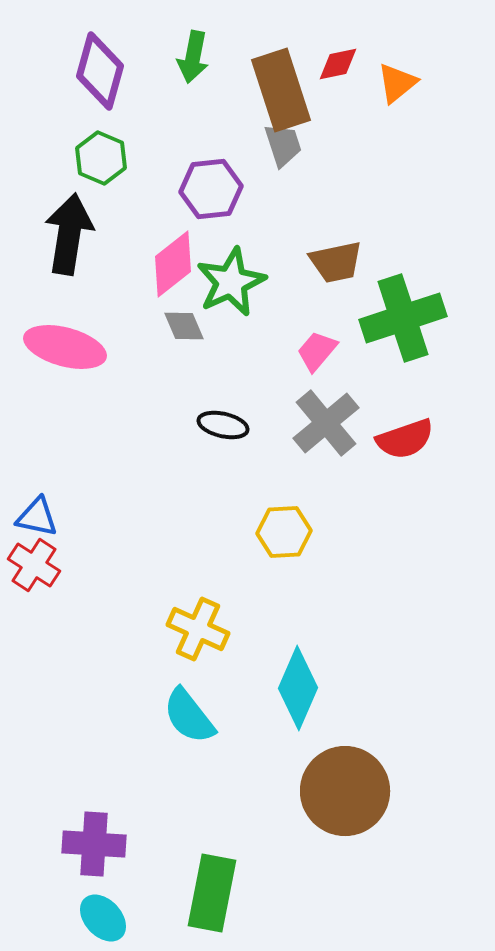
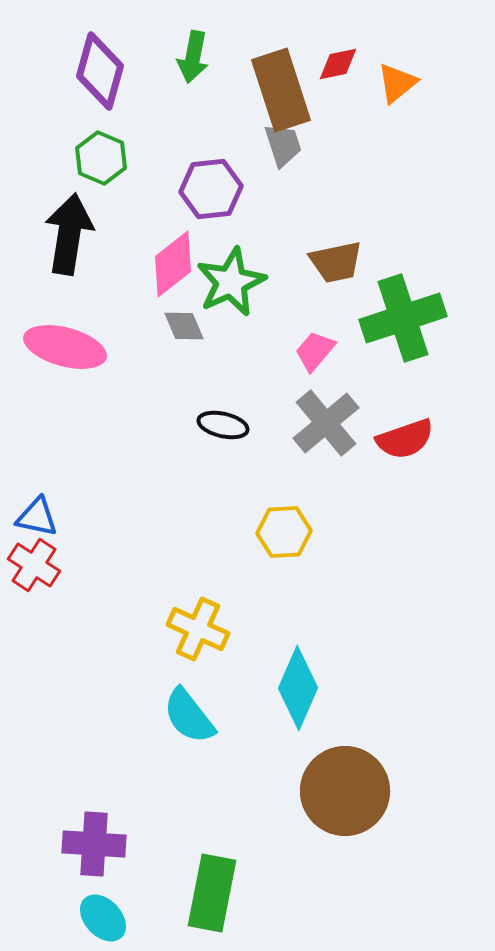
pink trapezoid: moved 2 px left
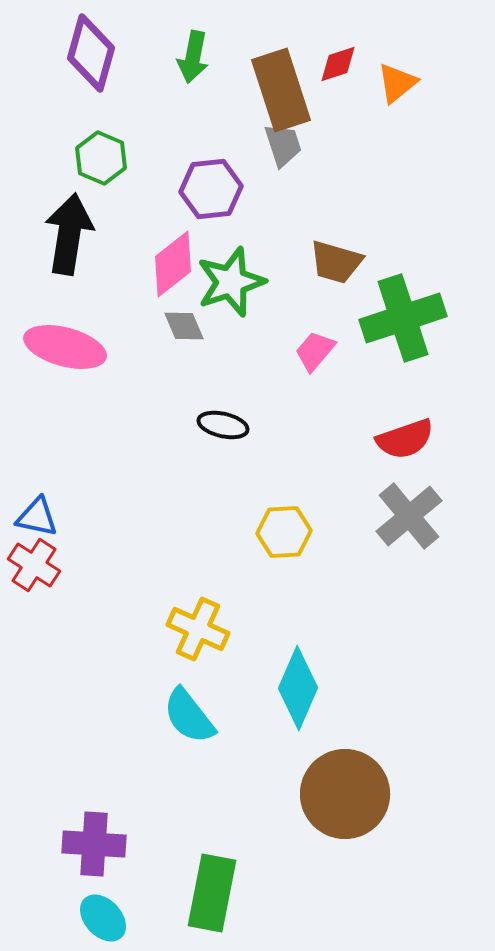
red diamond: rotated 6 degrees counterclockwise
purple diamond: moved 9 px left, 18 px up
brown trapezoid: rotated 28 degrees clockwise
green star: rotated 6 degrees clockwise
gray cross: moved 83 px right, 93 px down
brown circle: moved 3 px down
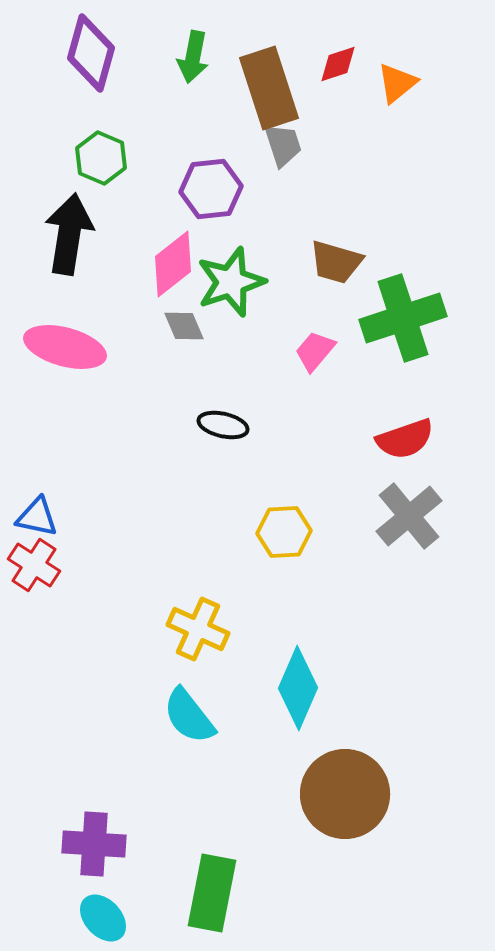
brown rectangle: moved 12 px left, 2 px up
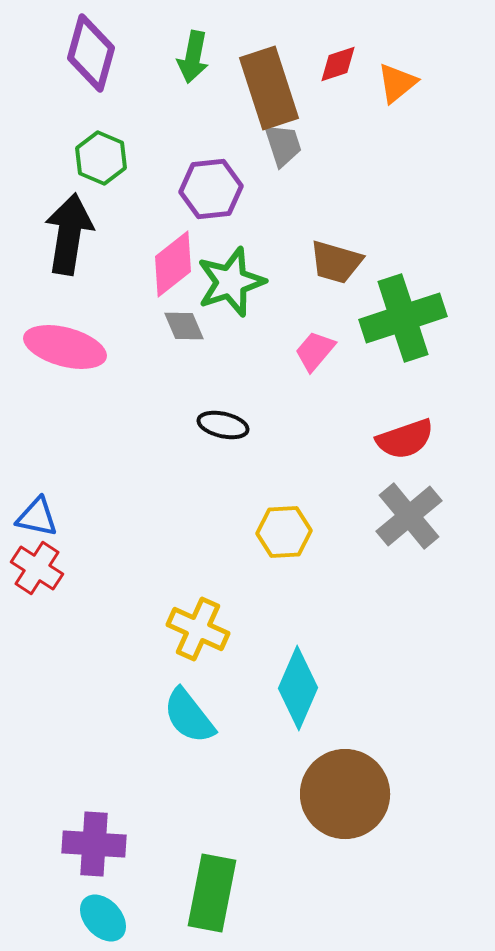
red cross: moved 3 px right, 3 px down
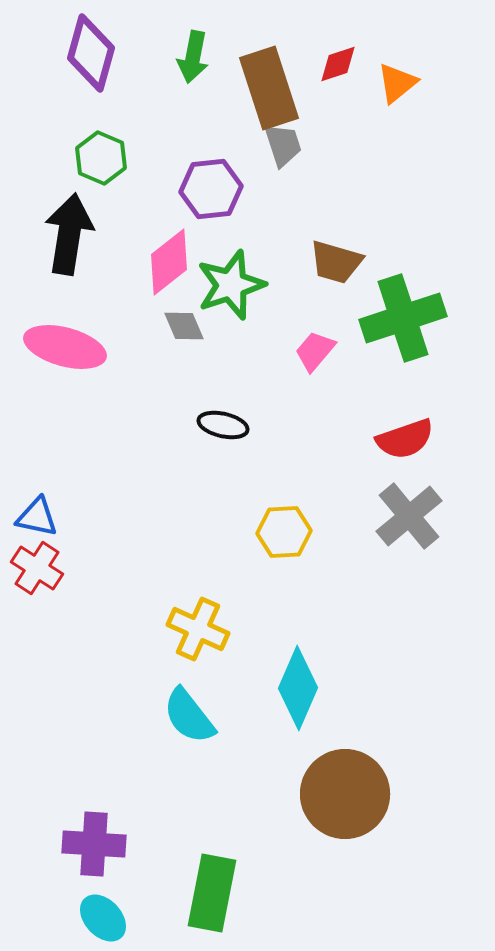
pink diamond: moved 4 px left, 2 px up
green star: moved 3 px down
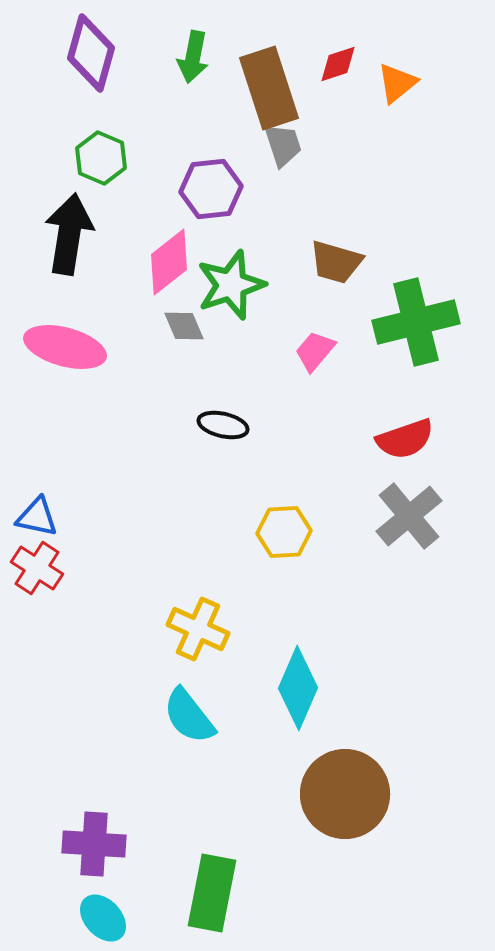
green cross: moved 13 px right, 4 px down; rotated 4 degrees clockwise
